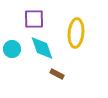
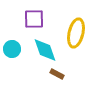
yellow ellipse: rotated 8 degrees clockwise
cyan diamond: moved 3 px right, 2 px down
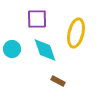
purple square: moved 3 px right
brown rectangle: moved 1 px right, 7 px down
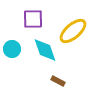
purple square: moved 4 px left
yellow ellipse: moved 3 px left, 2 px up; rotated 36 degrees clockwise
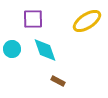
yellow ellipse: moved 14 px right, 10 px up; rotated 8 degrees clockwise
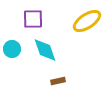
brown rectangle: rotated 40 degrees counterclockwise
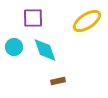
purple square: moved 1 px up
cyan circle: moved 2 px right, 2 px up
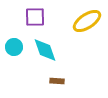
purple square: moved 2 px right, 1 px up
brown rectangle: moved 1 px left; rotated 16 degrees clockwise
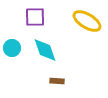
yellow ellipse: rotated 64 degrees clockwise
cyan circle: moved 2 px left, 1 px down
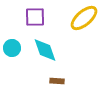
yellow ellipse: moved 3 px left, 3 px up; rotated 72 degrees counterclockwise
